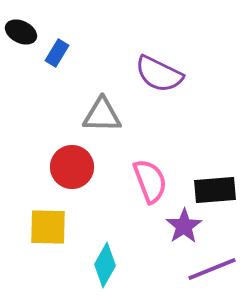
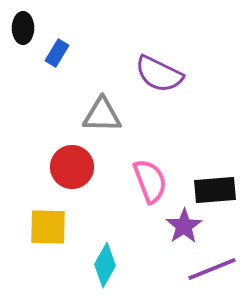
black ellipse: moved 2 px right, 4 px up; rotated 64 degrees clockwise
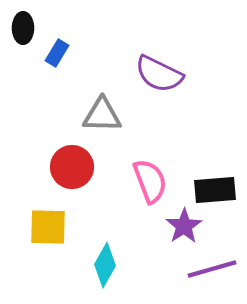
purple line: rotated 6 degrees clockwise
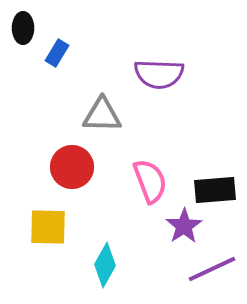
purple semicircle: rotated 24 degrees counterclockwise
purple line: rotated 9 degrees counterclockwise
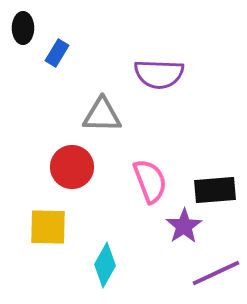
purple line: moved 4 px right, 4 px down
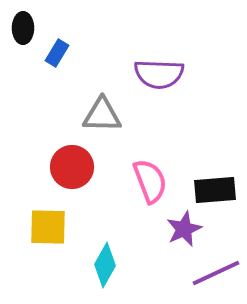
purple star: moved 3 px down; rotated 9 degrees clockwise
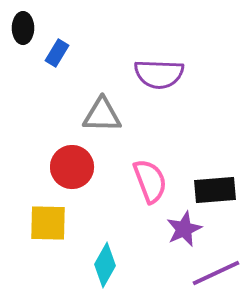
yellow square: moved 4 px up
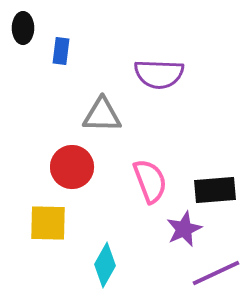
blue rectangle: moved 4 px right, 2 px up; rotated 24 degrees counterclockwise
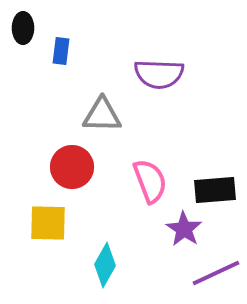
purple star: rotated 15 degrees counterclockwise
